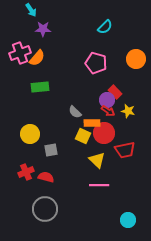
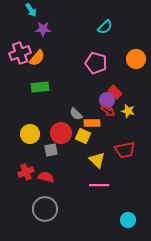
gray semicircle: moved 1 px right, 2 px down
red circle: moved 43 px left
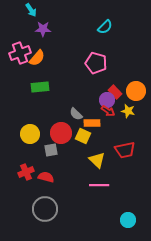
orange circle: moved 32 px down
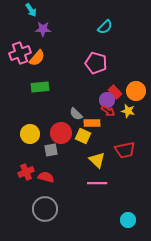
pink line: moved 2 px left, 2 px up
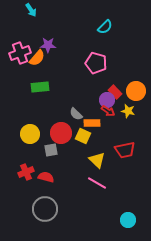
purple star: moved 5 px right, 16 px down
pink line: rotated 30 degrees clockwise
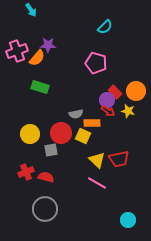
pink cross: moved 3 px left, 2 px up
green rectangle: rotated 24 degrees clockwise
gray semicircle: rotated 56 degrees counterclockwise
red trapezoid: moved 6 px left, 9 px down
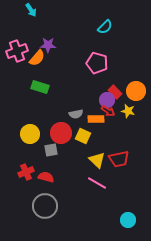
pink pentagon: moved 1 px right
orange rectangle: moved 4 px right, 4 px up
gray circle: moved 3 px up
